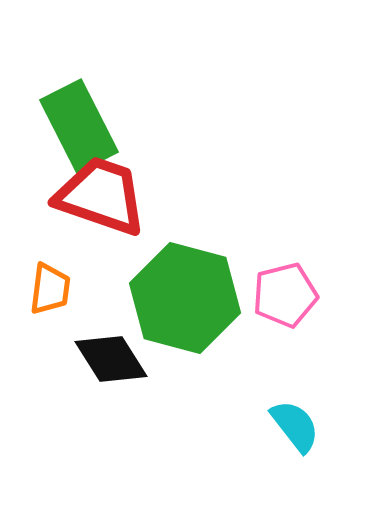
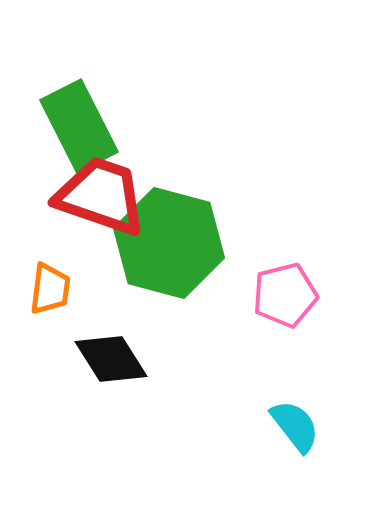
green hexagon: moved 16 px left, 55 px up
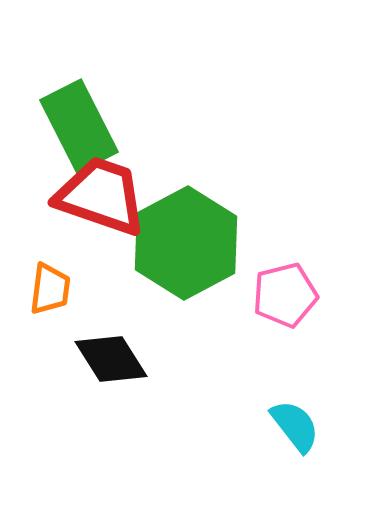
green hexagon: moved 17 px right; rotated 17 degrees clockwise
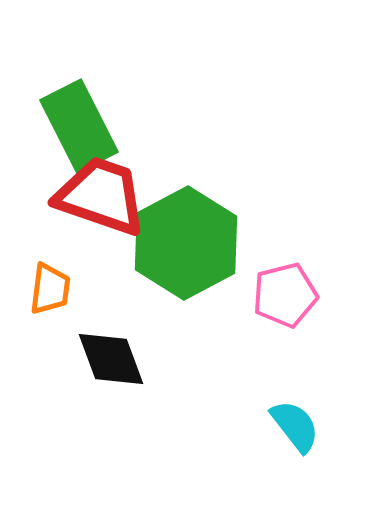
black diamond: rotated 12 degrees clockwise
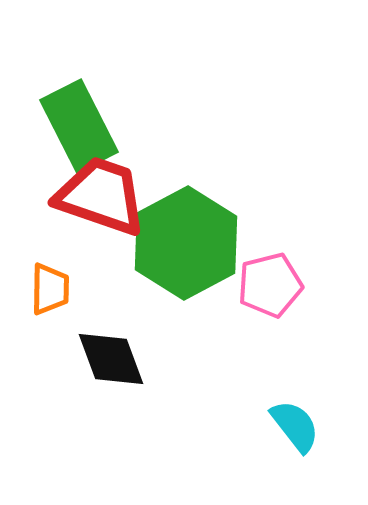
orange trapezoid: rotated 6 degrees counterclockwise
pink pentagon: moved 15 px left, 10 px up
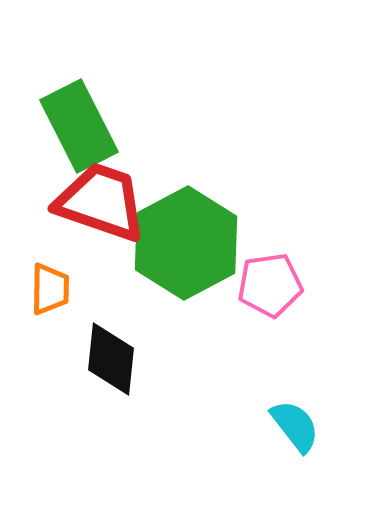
red trapezoid: moved 6 px down
pink pentagon: rotated 6 degrees clockwise
black diamond: rotated 26 degrees clockwise
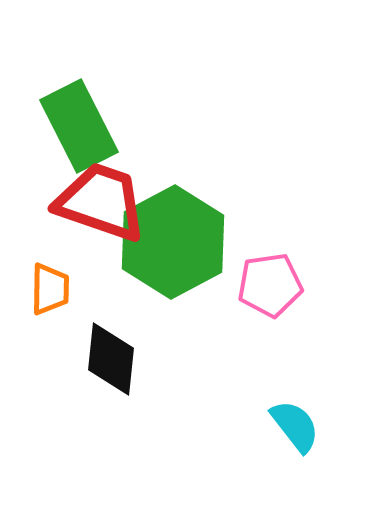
green hexagon: moved 13 px left, 1 px up
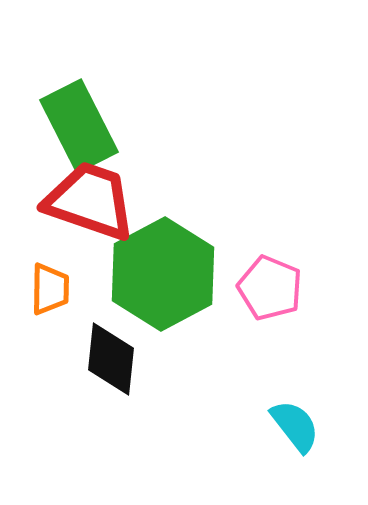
red trapezoid: moved 11 px left, 1 px up
green hexagon: moved 10 px left, 32 px down
pink pentagon: moved 3 px down; rotated 30 degrees clockwise
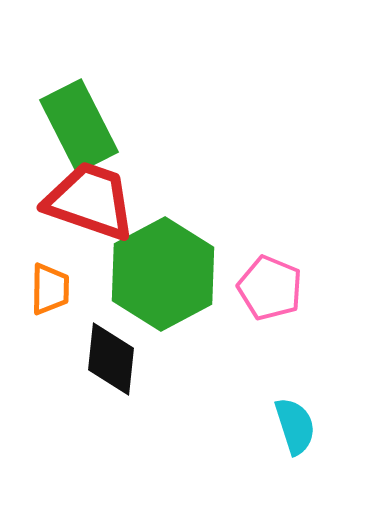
cyan semicircle: rotated 20 degrees clockwise
